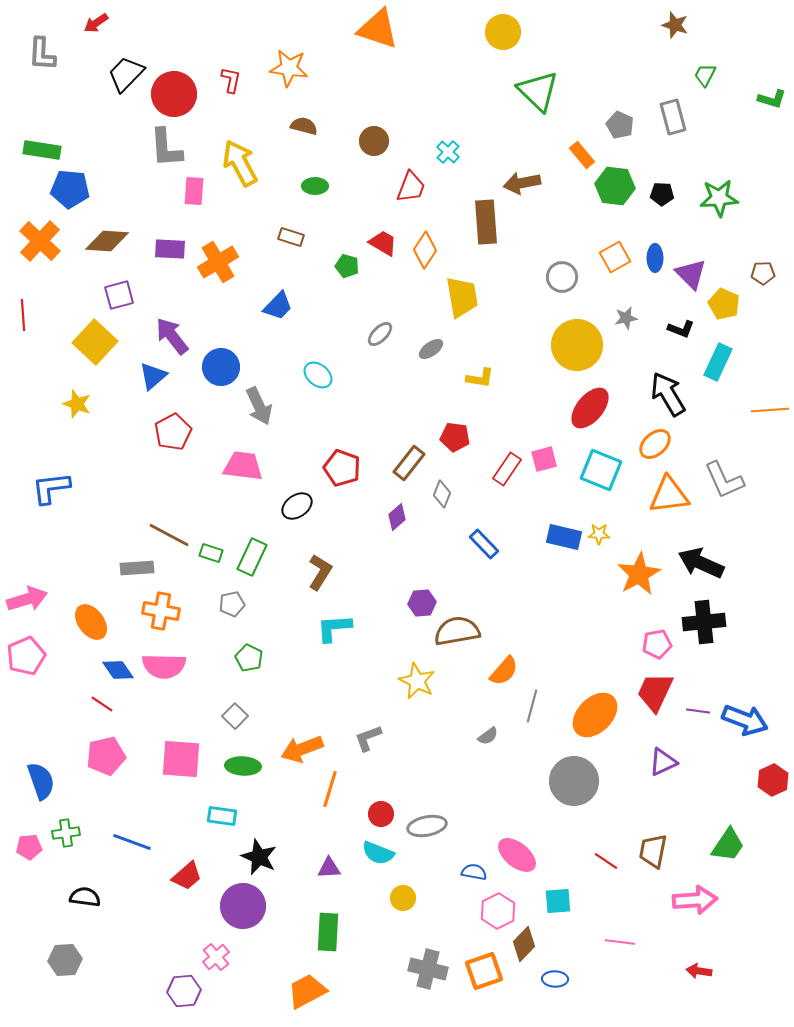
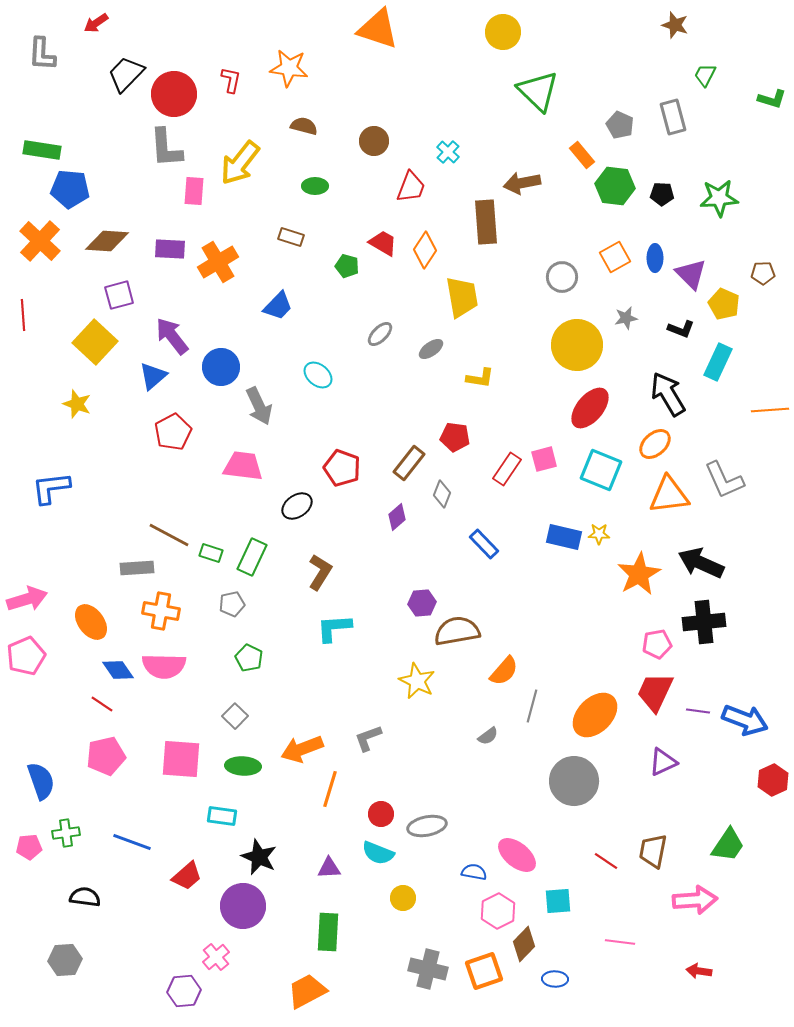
yellow arrow at (240, 163): rotated 114 degrees counterclockwise
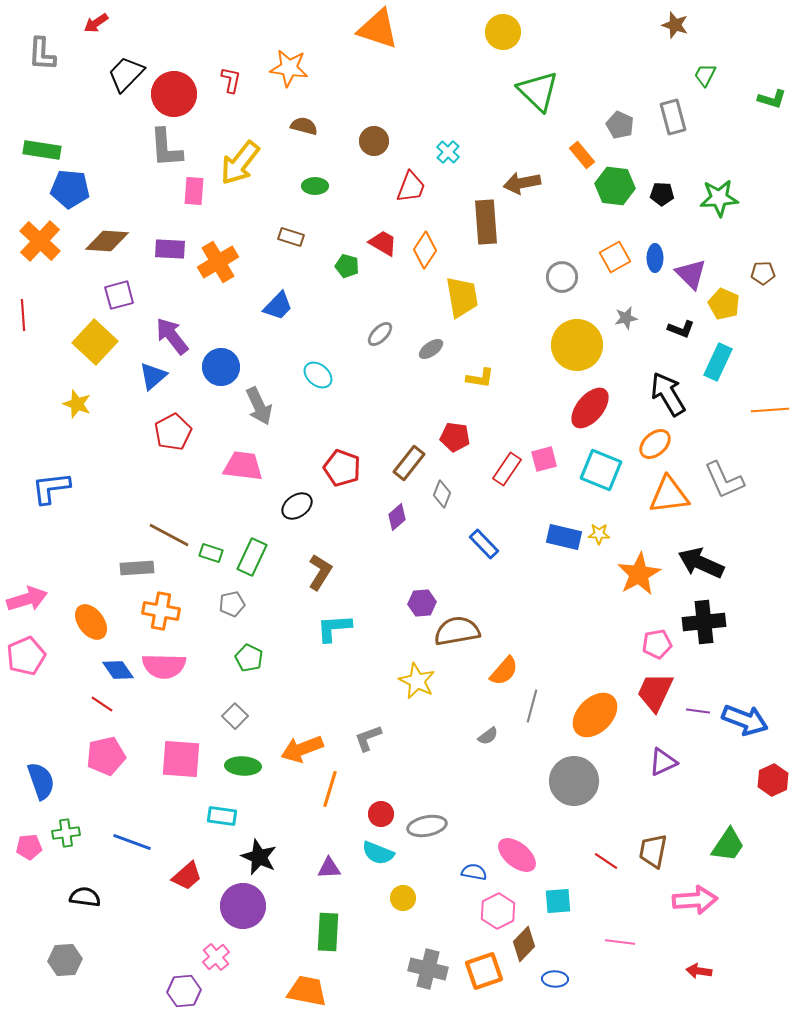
orange trapezoid at (307, 991): rotated 39 degrees clockwise
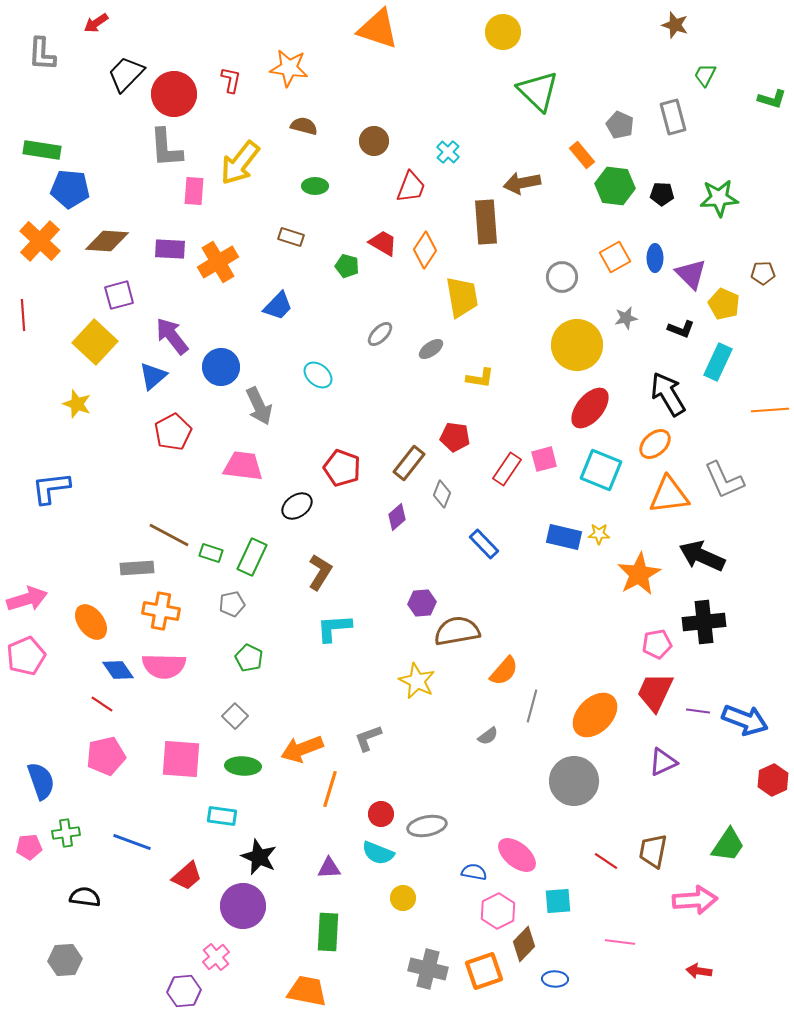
black arrow at (701, 563): moved 1 px right, 7 px up
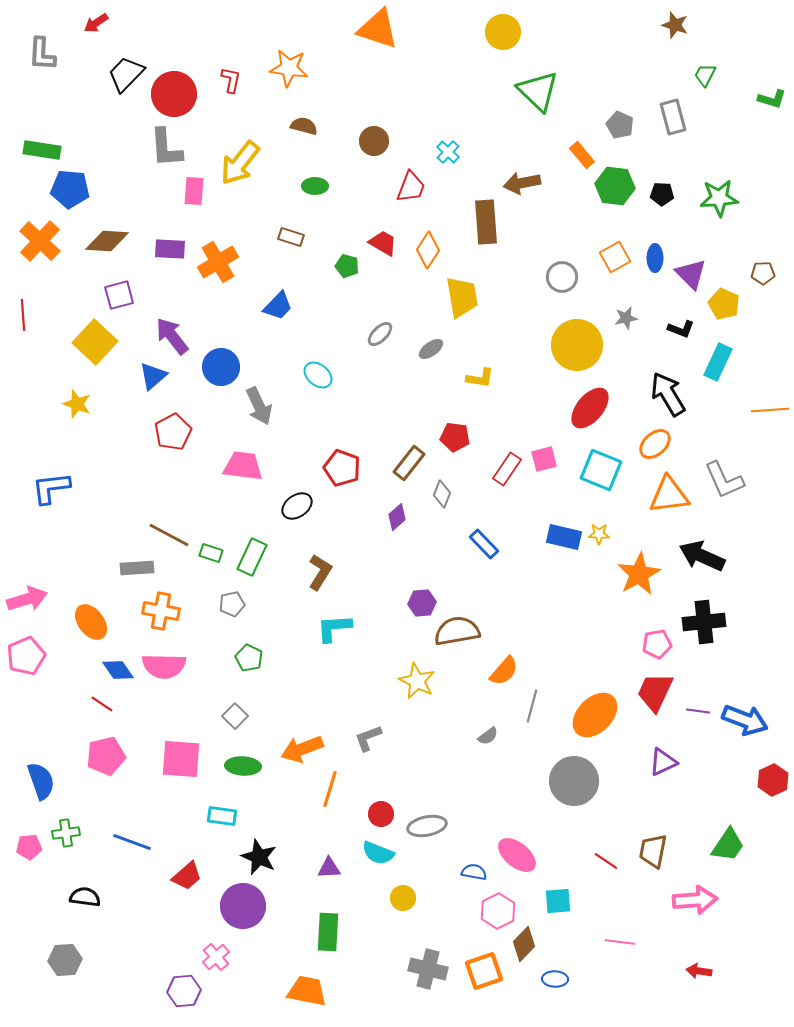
orange diamond at (425, 250): moved 3 px right
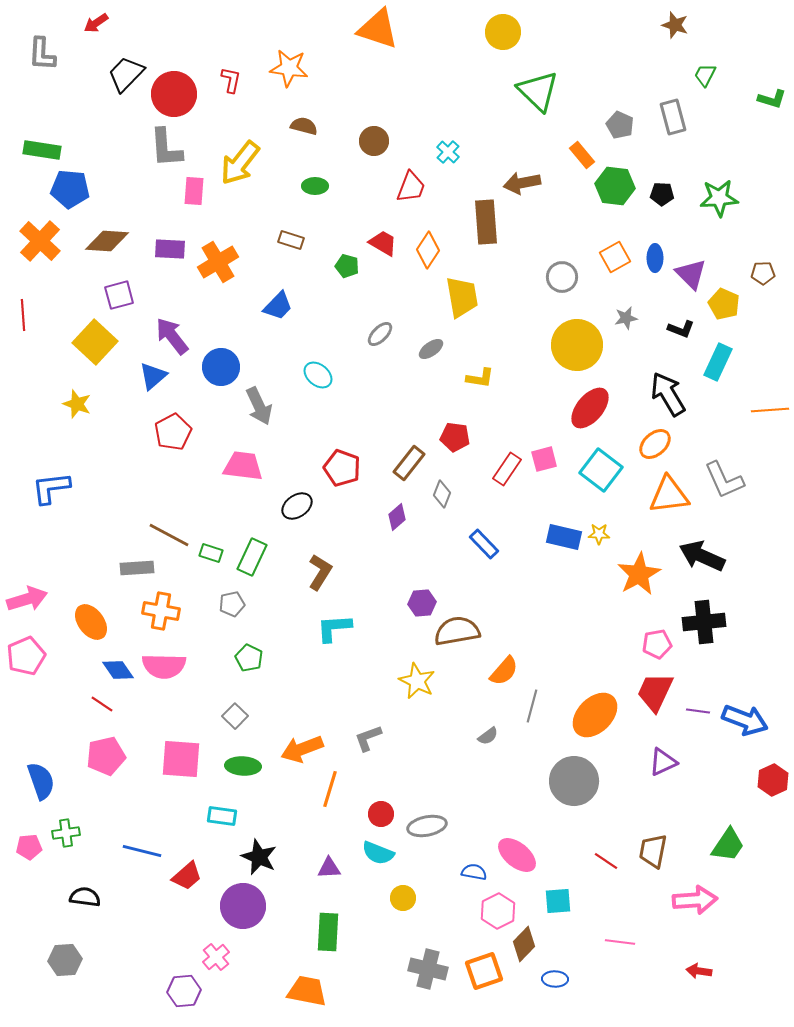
brown rectangle at (291, 237): moved 3 px down
cyan square at (601, 470): rotated 15 degrees clockwise
blue line at (132, 842): moved 10 px right, 9 px down; rotated 6 degrees counterclockwise
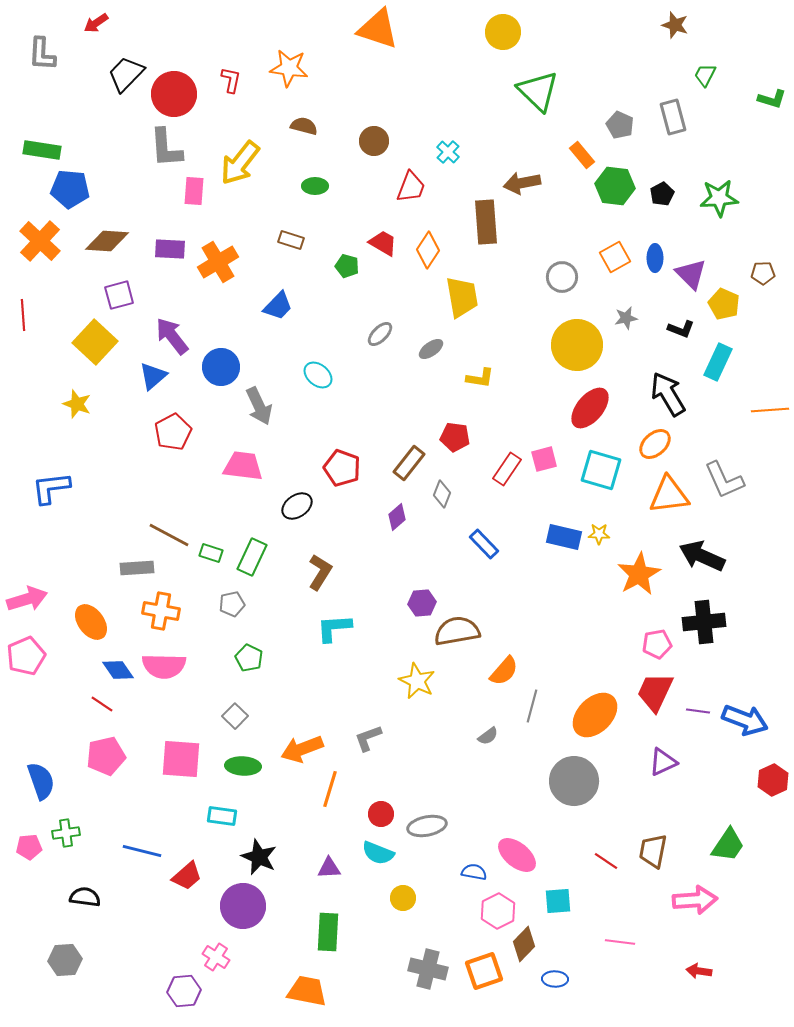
black pentagon at (662, 194): rotated 30 degrees counterclockwise
cyan square at (601, 470): rotated 21 degrees counterclockwise
pink cross at (216, 957): rotated 16 degrees counterclockwise
